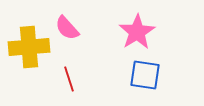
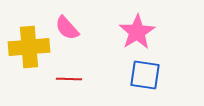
red line: rotated 70 degrees counterclockwise
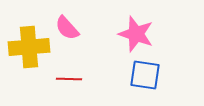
pink star: moved 1 px left, 2 px down; rotated 21 degrees counterclockwise
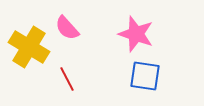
yellow cross: rotated 36 degrees clockwise
blue square: moved 1 px down
red line: moved 2 px left; rotated 60 degrees clockwise
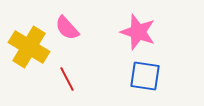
pink star: moved 2 px right, 2 px up
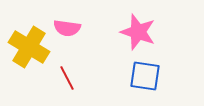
pink semicircle: rotated 40 degrees counterclockwise
red line: moved 1 px up
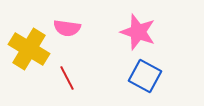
yellow cross: moved 2 px down
blue square: rotated 20 degrees clockwise
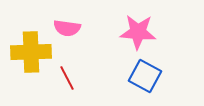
pink star: rotated 15 degrees counterclockwise
yellow cross: moved 2 px right, 3 px down; rotated 33 degrees counterclockwise
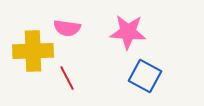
pink star: moved 10 px left
yellow cross: moved 2 px right, 1 px up
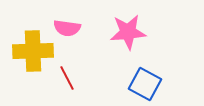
pink star: rotated 9 degrees counterclockwise
blue square: moved 8 px down
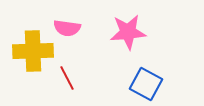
blue square: moved 1 px right
